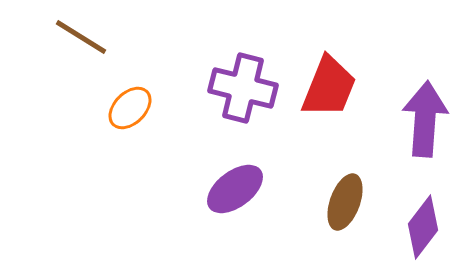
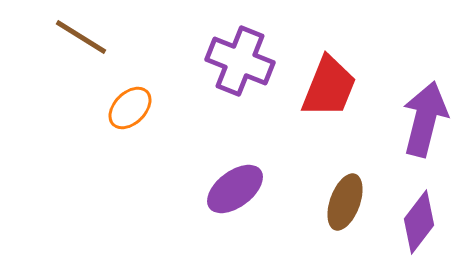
purple cross: moved 3 px left, 27 px up; rotated 8 degrees clockwise
purple arrow: rotated 10 degrees clockwise
purple diamond: moved 4 px left, 5 px up
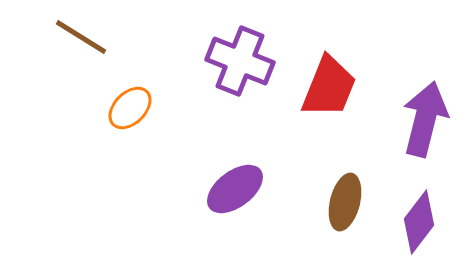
brown ellipse: rotated 6 degrees counterclockwise
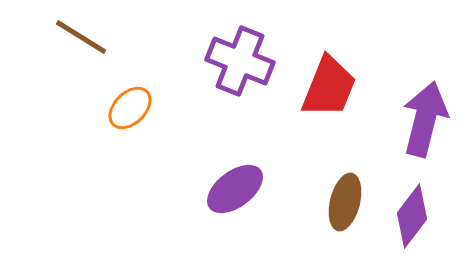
purple diamond: moved 7 px left, 6 px up
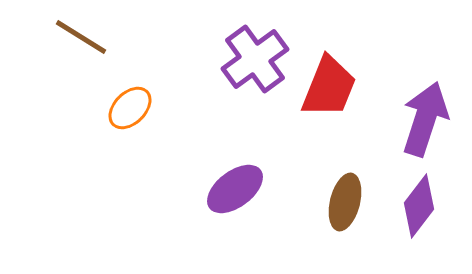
purple cross: moved 15 px right, 2 px up; rotated 32 degrees clockwise
purple arrow: rotated 4 degrees clockwise
purple diamond: moved 7 px right, 10 px up
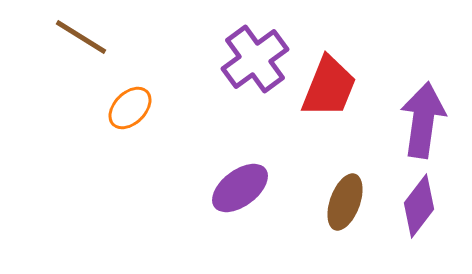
purple arrow: moved 2 px left, 1 px down; rotated 10 degrees counterclockwise
purple ellipse: moved 5 px right, 1 px up
brown ellipse: rotated 6 degrees clockwise
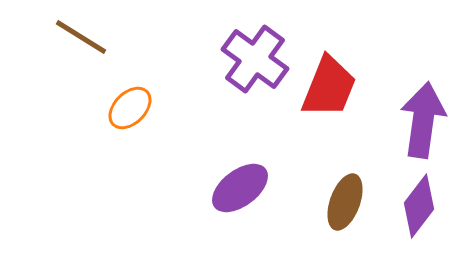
purple cross: rotated 18 degrees counterclockwise
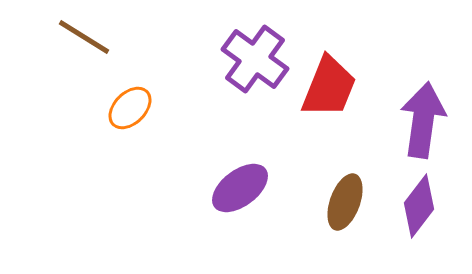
brown line: moved 3 px right
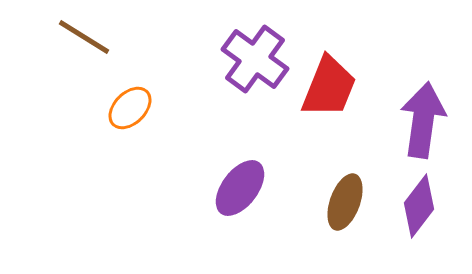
purple ellipse: rotated 16 degrees counterclockwise
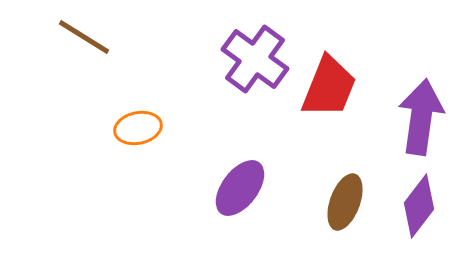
orange ellipse: moved 8 px right, 20 px down; rotated 33 degrees clockwise
purple arrow: moved 2 px left, 3 px up
